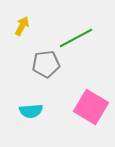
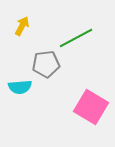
cyan semicircle: moved 11 px left, 24 px up
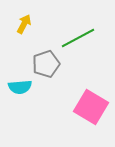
yellow arrow: moved 2 px right, 2 px up
green line: moved 2 px right
gray pentagon: rotated 12 degrees counterclockwise
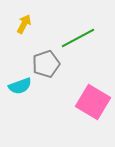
cyan semicircle: moved 1 px up; rotated 15 degrees counterclockwise
pink square: moved 2 px right, 5 px up
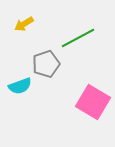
yellow arrow: rotated 150 degrees counterclockwise
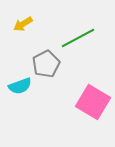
yellow arrow: moved 1 px left
gray pentagon: rotated 8 degrees counterclockwise
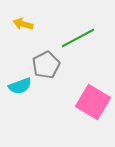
yellow arrow: rotated 48 degrees clockwise
gray pentagon: moved 1 px down
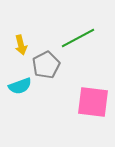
yellow arrow: moved 2 px left, 21 px down; rotated 120 degrees counterclockwise
pink square: rotated 24 degrees counterclockwise
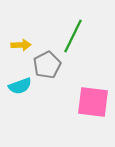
green line: moved 5 px left, 2 px up; rotated 36 degrees counterclockwise
yellow arrow: rotated 78 degrees counterclockwise
gray pentagon: moved 1 px right
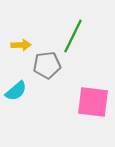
gray pentagon: rotated 20 degrees clockwise
cyan semicircle: moved 4 px left, 5 px down; rotated 20 degrees counterclockwise
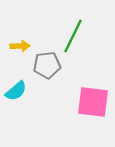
yellow arrow: moved 1 px left, 1 px down
